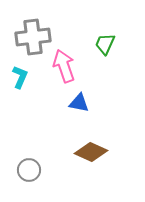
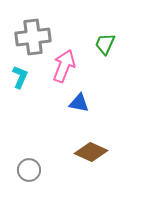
pink arrow: rotated 40 degrees clockwise
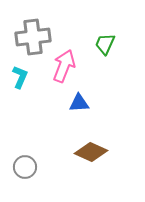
blue triangle: rotated 15 degrees counterclockwise
gray circle: moved 4 px left, 3 px up
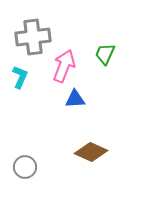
green trapezoid: moved 10 px down
blue triangle: moved 4 px left, 4 px up
